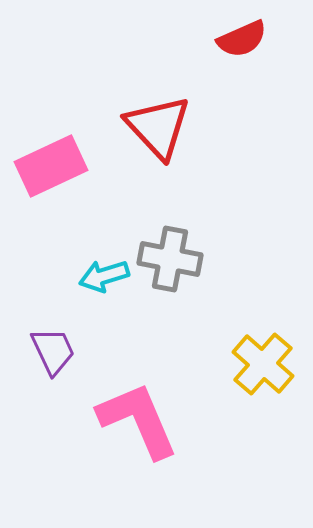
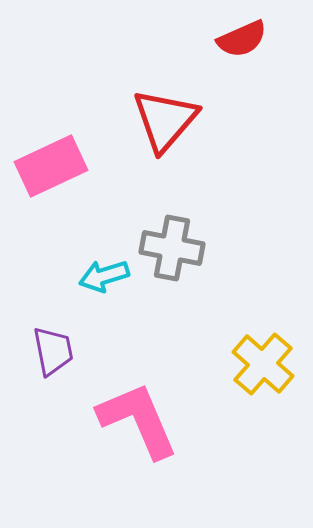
red triangle: moved 7 px right, 7 px up; rotated 24 degrees clockwise
gray cross: moved 2 px right, 11 px up
purple trapezoid: rotated 14 degrees clockwise
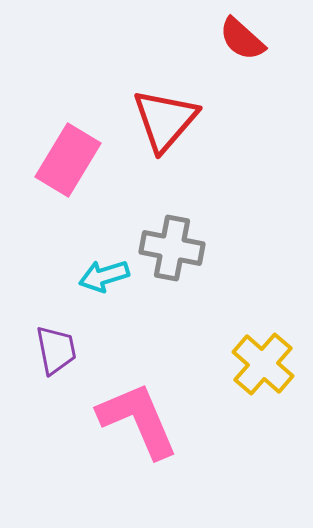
red semicircle: rotated 66 degrees clockwise
pink rectangle: moved 17 px right, 6 px up; rotated 34 degrees counterclockwise
purple trapezoid: moved 3 px right, 1 px up
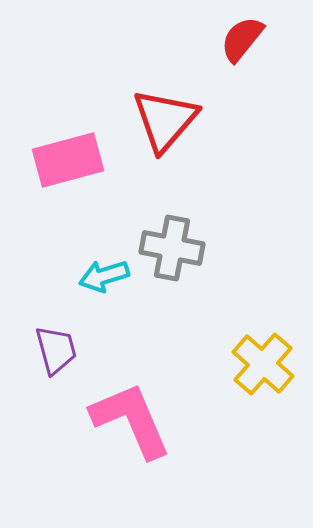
red semicircle: rotated 87 degrees clockwise
pink rectangle: rotated 44 degrees clockwise
purple trapezoid: rotated 4 degrees counterclockwise
pink L-shape: moved 7 px left
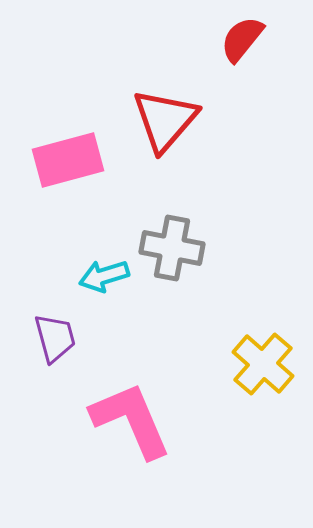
purple trapezoid: moved 1 px left, 12 px up
